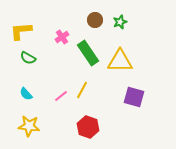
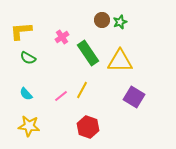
brown circle: moved 7 px right
purple square: rotated 15 degrees clockwise
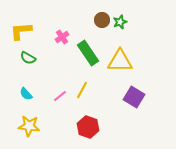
pink line: moved 1 px left
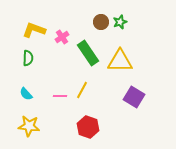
brown circle: moved 1 px left, 2 px down
yellow L-shape: moved 13 px right, 1 px up; rotated 25 degrees clockwise
green semicircle: rotated 119 degrees counterclockwise
pink line: rotated 40 degrees clockwise
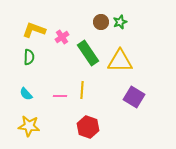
green semicircle: moved 1 px right, 1 px up
yellow line: rotated 24 degrees counterclockwise
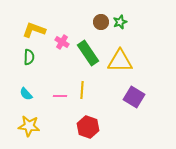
pink cross: moved 5 px down; rotated 24 degrees counterclockwise
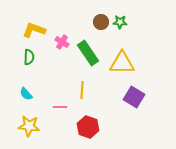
green star: rotated 24 degrees clockwise
yellow triangle: moved 2 px right, 2 px down
pink line: moved 11 px down
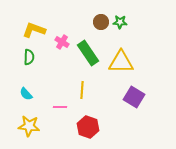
yellow triangle: moved 1 px left, 1 px up
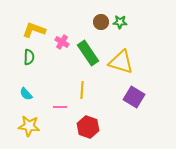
yellow triangle: rotated 16 degrees clockwise
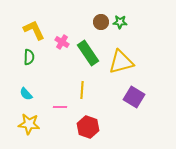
yellow L-shape: rotated 45 degrees clockwise
yellow triangle: rotated 32 degrees counterclockwise
yellow star: moved 2 px up
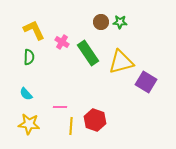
yellow line: moved 11 px left, 36 px down
purple square: moved 12 px right, 15 px up
red hexagon: moved 7 px right, 7 px up
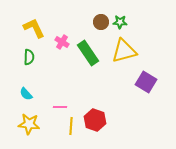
yellow L-shape: moved 2 px up
yellow triangle: moved 3 px right, 11 px up
